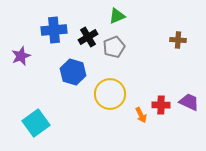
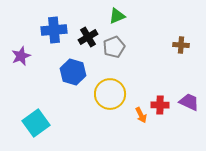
brown cross: moved 3 px right, 5 px down
red cross: moved 1 px left
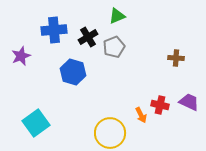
brown cross: moved 5 px left, 13 px down
yellow circle: moved 39 px down
red cross: rotated 12 degrees clockwise
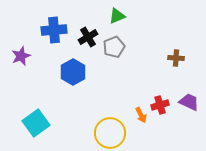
blue hexagon: rotated 15 degrees clockwise
red cross: rotated 30 degrees counterclockwise
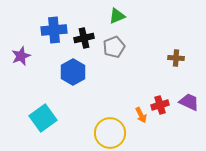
black cross: moved 4 px left, 1 px down; rotated 18 degrees clockwise
cyan square: moved 7 px right, 5 px up
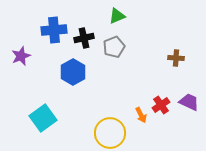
red cross: moved 1 px right; rotated 18 degrees counterclockwise
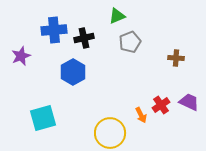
gray pentagon: moved 16 px right, 5 px up
cyan square: rotated 20 degrees clockwise
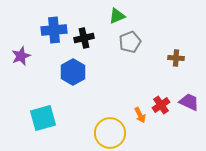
orange arrow: moved 1 px left
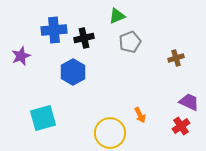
brown cross: rotated 21 degrees counterclockwise
red cross: moved 20 px right, 21 px down
